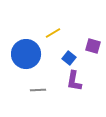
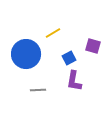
blue square: rotated 24 degrees clockwise
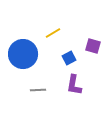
blue circle: moved 3 px left
purple L-shape: moved 4 px down
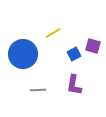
blue square: moved 5 px right, 4 px up
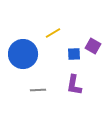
purple square: rotated 14 degrees clockwise
blue square: rotated 24 degrees clockwise
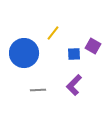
yellow line: rotated 21 degrees counterclockwise
blue circle: moved 1 px right, 1 px up
purple L-shape: rotated 35 degrees clockwise
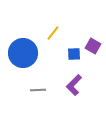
blue circle: moved 1 px left
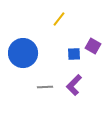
yellow line: moved 6 px right, 14 px up
gray line: moved 7 px right, 3 px up
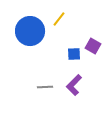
blue circle: moved 7 px right, 22 px up
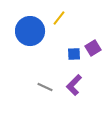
yellow line: moved 1 px up
purple square: moved 2 px down; rotated 28 degrees clockwise
gray line: rotated 28 degrees clockwise
